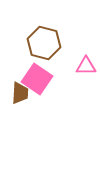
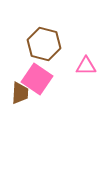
brown hexagon: moved 1 px down
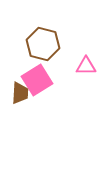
brown hexagon: moved 1 px left
pink square: moved 1 px down; rotated 24 degrees clockwise
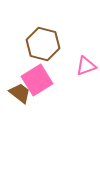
pink triangle: rotated 20 degrees counterclockwise
brown trapezoid: rotated 55 degrees counterclockwise
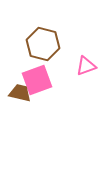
pink square: rotated 12 degrees clockwise
brown trapezoid: rotated 25 degrees counterclockwise
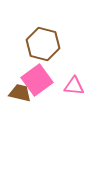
pink triangle: moved 12 px left, 20 px down; rotated 25 degrees clockwise
pink square: rotated 16 degrees counterclockwise
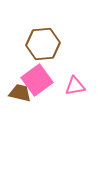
brown hexagon: rotated 20 degrees counterclockwise
pink triangle: moved 1 px right; rotated 15 degrees counterclockwise
